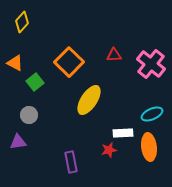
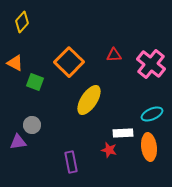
green square: rotated 30 degrees counterclockwise
gray circle: moved 3 px right, 10 px down
red star: rotated 28 degrees clockwise
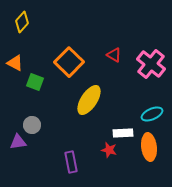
red triangle: rotated 35 degrees clockwise
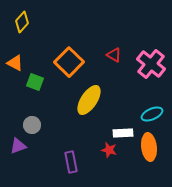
purple triangle: moved 4 px down; rotated 12 degrees counterclockwise
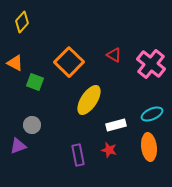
white rectangle: moved 7 px left, 8 px up; rotated 12 degrees counterclockwise
purple rectangle: moved 7 px right, 7 px up
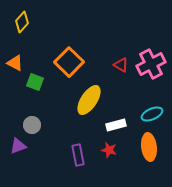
red triangle: moved 7 px right, 10 px down
pink cross: rotated 24 degrees clockwise
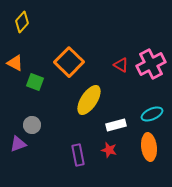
purple triangle: moved 2 px up
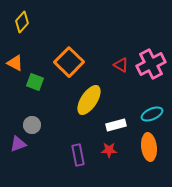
red star: rotated 14 degrees counterclockwise
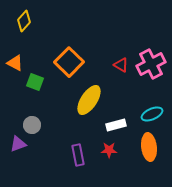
yellow diamond: moved 2 px right, 1 px up
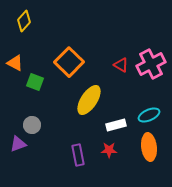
cyan ellipse: moved 3 px left, 1 px down
